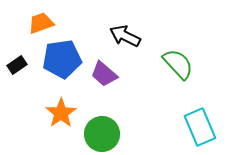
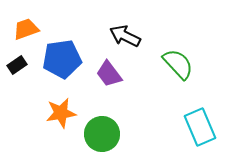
orange trapezoid: moved 15 px left, 6 px down
purple trapezoid: moved 5 px right; rotated 12 degrees clockwise
orange star: rotated 24 degrees clockwise
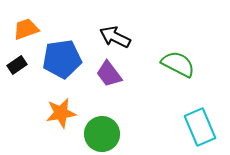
black arrow: moved 10 px left, 1 px down
green semicircle: rotated 20 degrees counterclockwise
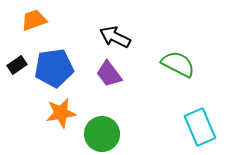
orange trapezoid: moved 8 px right, 9 px up
blue pentagon: moved 8 px left, 9 px down
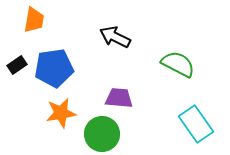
orange trapezoid: rotated 120 degrees clockwise
purple trapezoid: moved 10 px right, 24 px down; rotated 132 degrees clockwise
cyan rectangle: moved 4 px left, 3 px up; rotated 12 degrees counterclockwise
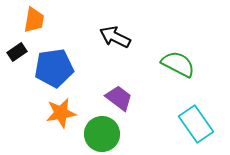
black rectangle: moved 13 px up
purple trapezoid: rotated 32 degrees clockwise
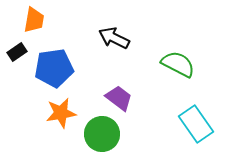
black arrow: moved 1 px left, 1 px down
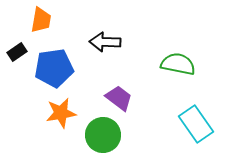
orange trapezoid: moved 7 px right
black arrow: moved 9 px left, 4 px down; rotated 24 degrees counterclockwise
green semicircle: rotated 16 degrees counterclockwise
green circle: moved 1 px right, 1 px down
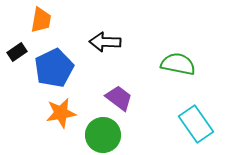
blue pentagon: rotated 18 degrees counterclockwise
